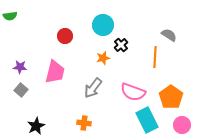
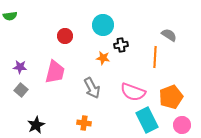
black cross: rotated 32 degrees clockwise
orange star: rotated 24 degrees clockwise
gray arrow: moved 1 px left; rotated 65 degrees counterclockwise
orange pentagon: rotated 15 degrees clockwise
black star: moved 1 px up
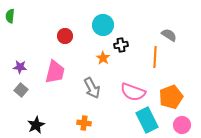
green semicircle: rotated 104 degrees clockwise
orange star: rotated 24 degrees clockwise
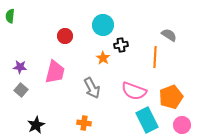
pink semicircle: moved 1 px right, 1 px up
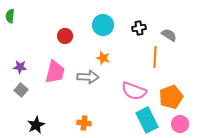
black cross: moved 18 px right, 17 px up
orange star: rotated 16 degrees counterclockwise
gray arrow: moved 4 px left, 11 px up; rotated 60 degrees counterclockwise
pink circle: moved 2 px left, 1 px up
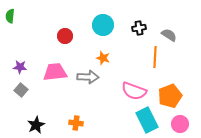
pink trapezoid: rotated 110 degrees counterclockwise
orange pentagon: moved 1 px left, 1 px up
orange cross: moved 8 px left
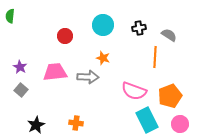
purple star: rotated 24 degrees clockwise
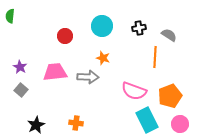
cyan circle: moved 1 px left, 1 px down
